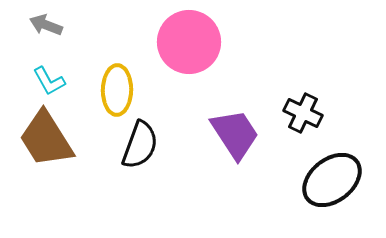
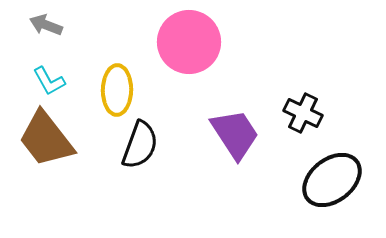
brown trapezoid: rotated 6 degrees counterclockwise
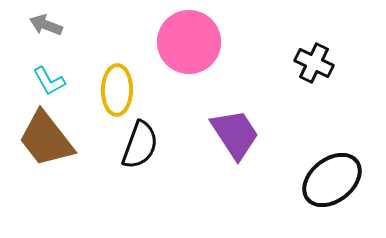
black cross: moved 11 px right, 50 px up
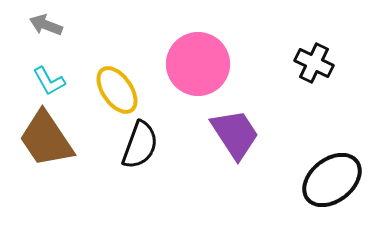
pink circle: moved 9 px right, 22 px down
yellow ellipse: rotated 36 degrees counterclockwise
brown trapezoid: rotated 4 degrees clockwise
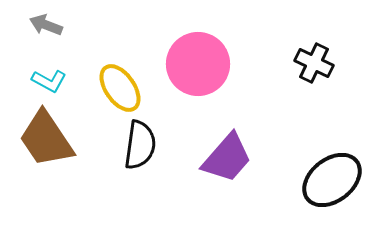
cyan L-shape: rotated 32 degrees counterclockwise
yellow ellipse: moved 3 px right, 2 px up
purple trapezoid: moved 8 px left, 24 px down; rotated 74 degrees clockwise
black semicircle: rotated 12 degrees counterclockwise
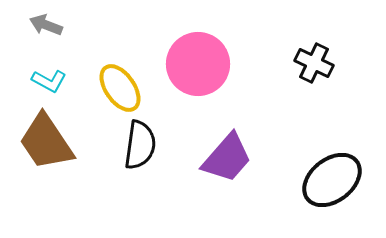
brown trapezoid: moved 3 px down
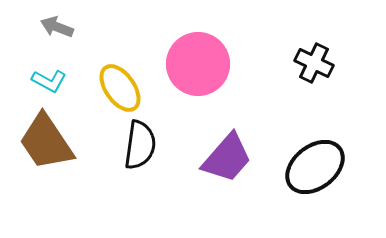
gray arrow: moved 11 px right, 2 px down
black ellipse: moved 17 px left, 13 px up
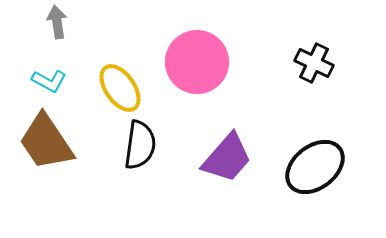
gray arrow: moved 5 px up; rotated 60 degrees clockwise
pink circle: moved 1 px left, 2 px up
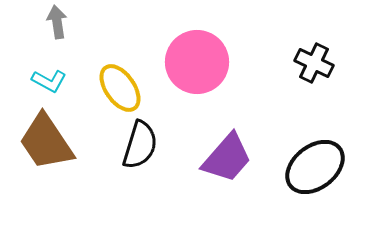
black semicircle: rotated 9 degrees clockwise
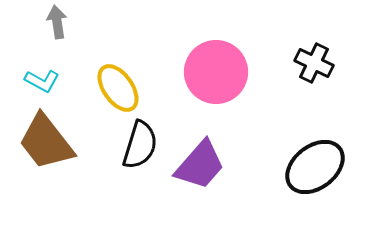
pink circle: moved 19 px right, 10 px down
cyan L-shape: moved 7 px left
yellow ellipse: moved 2 px left
brown trapezoid: rotated 4 degrees counterclockwise
purple trapezoid: moved 27 px left, 7 px down
